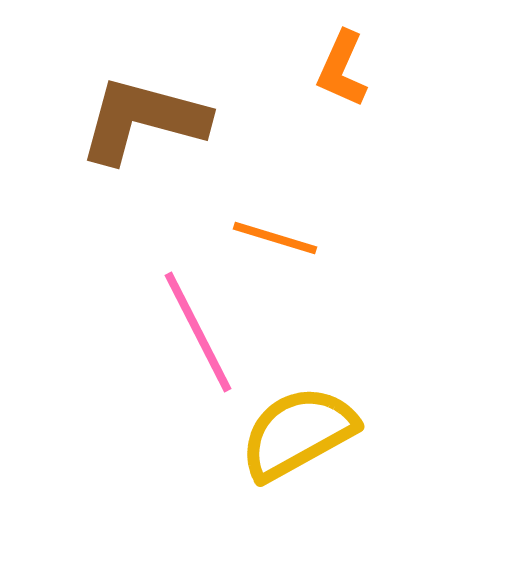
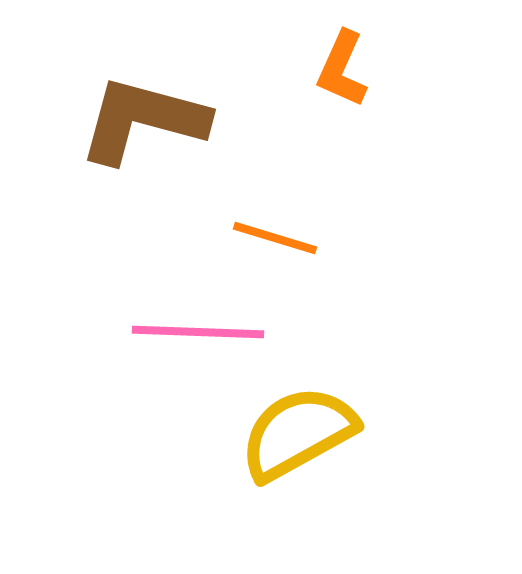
pink line: rotated 61 degrees counterclockwise
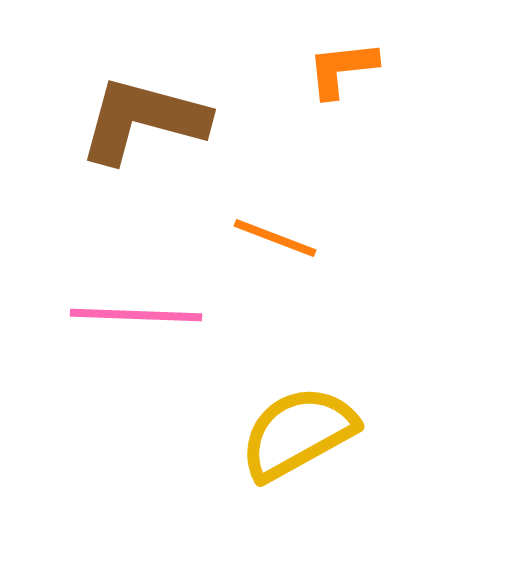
orange L-shape: rotated 60 degrees clockwise
orange line: rotated 4 degrees clockwise
pink line: moved 62 px left, 17 px up
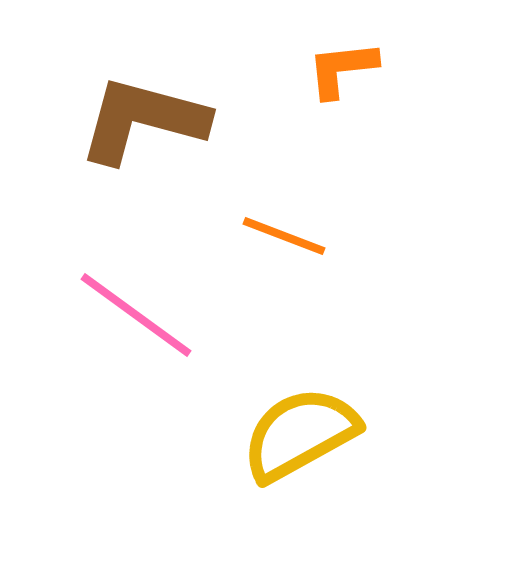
orange line: moved 9 px right, 2 px up
pink line: rotated 34 degrees clockwise
yellow semicircle: moved 2 px right, 1 px down
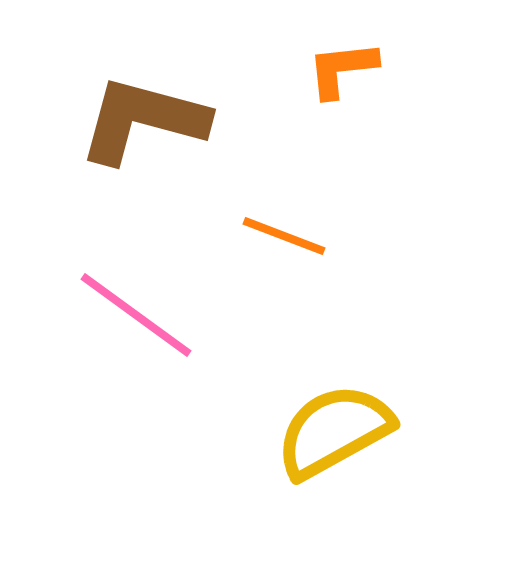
yellow semicircle: moved 34 px right, 3 px up
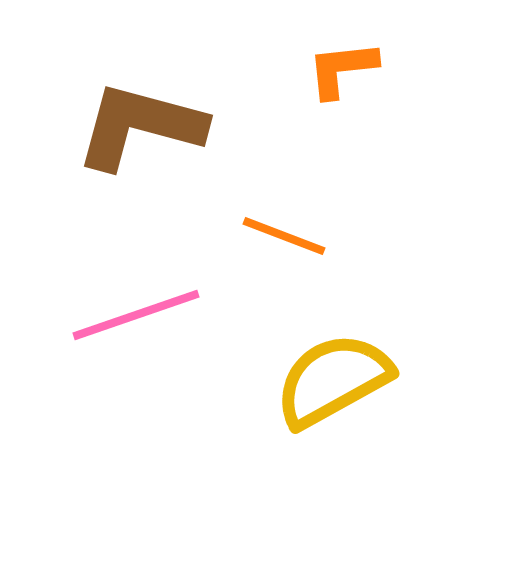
brown L-shape: moved 3 px left, 6 px down
pink line: rotated 55 degrees counterclockwise
yellow semicircle: moved 1 px left, 51 px up
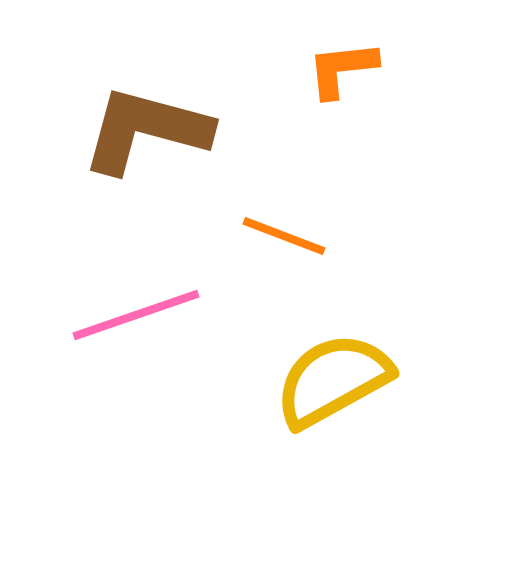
brown L-shape: moved 6 px right, 4 px down
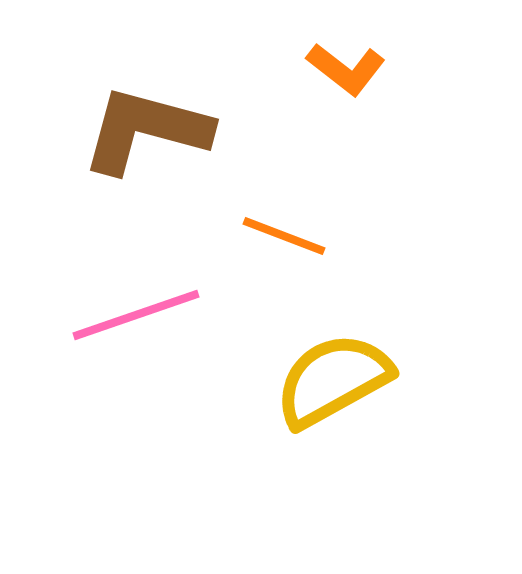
orange L-shape: moved 4 px right; rotated 136 degrees counterclockwise
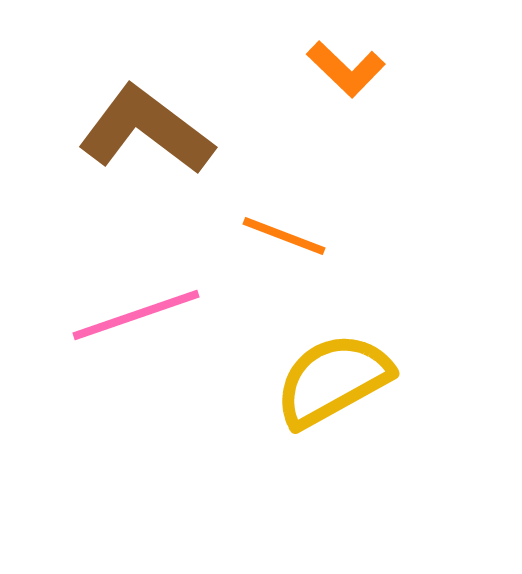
orange L-shape: rotated 6 degrees clockwise
brown L-shape: rotated 22 degrees clockwise
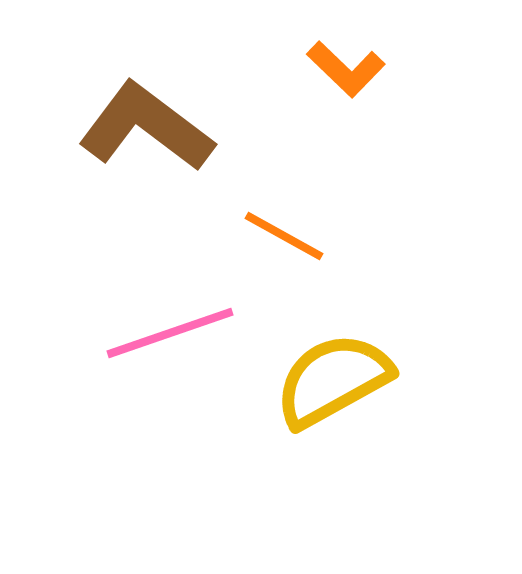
brown L-shape: moved 3 px up
orange line: rotated 8 degrees clockwise
pink line: moved 34 px right, 18 px down
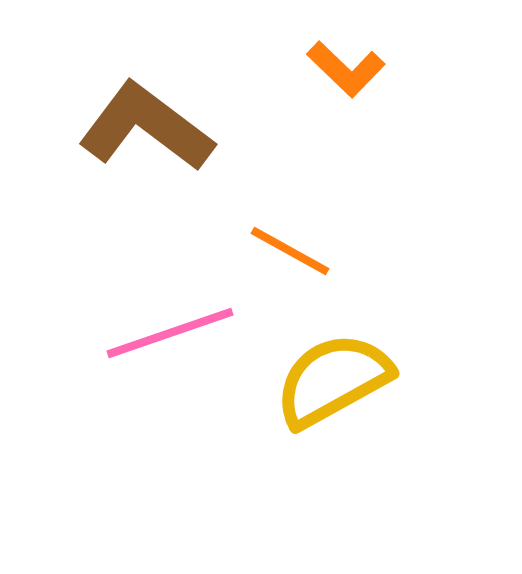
orange line: moved 6 px right, 15 px down
